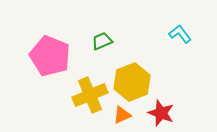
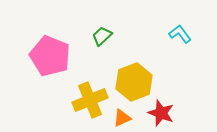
green trapezoid: moved 5 px up; rotated 20 degrees counterclockwise
yellow hexagon: moved 2 px right
yellow cross: moved 5 px down
orange triangle: moved 3 px down
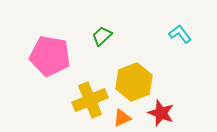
pink pentagon: rotated 12 degrees counterclockwise
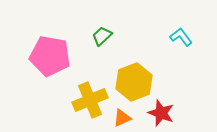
cyan L-shape: moved 1 px right, 3 px down
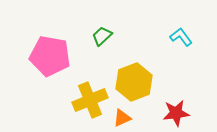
red star: moved 15 px right; rotated 28 degrees counterclockwise
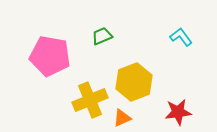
green trapezoid: rotated 20 degrees clockwise
red star: moved 2 px right, 1 px up
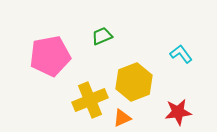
cyan L-shape: moved 17 px down
pink pentagon: rotated 21 degrees counterclockwise
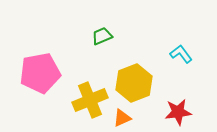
pink pentagon: moved 10 px left, 17 px down
yellow hexagon: moved 1 px down
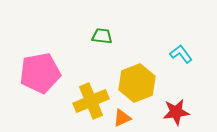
green trapezoid: rotated 30 degrees clockwise
yellow hexagon: moved 3 px right
yellow cross: moved 1 px right, 1 px down
red star: moved 2 px left
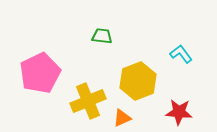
pink pentagon: rotated 15 degrees counterclockwise
yellow hexagon: moved 1 px right, 2 px up
yellow cross: moved 3 px left
red star: moved 3 px right; rotated 12 degrees clockwise
